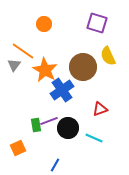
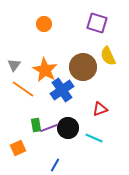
orange line: moved 38 px down
purple line: moved 7 px down
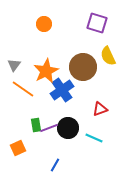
orange star: moved 1 px right, 1 px down; rotated 15 degrees clockwise
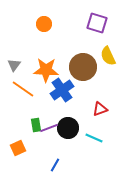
orange star: moved 1 px up; rotated 30 degrees clockwise
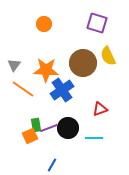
brown circle: moved 4 px up
cyan line: rotated 24 degrees counterclockwise
orange square: moved 12 px right, 12 px up
blue line: moved 3 px left
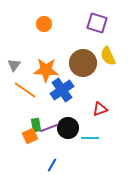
orange line: moved 2 px right, 1 px down
cyan line: moved 4 px left
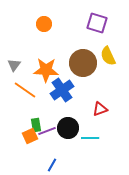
purple line: moved 2 px left, 3 px down
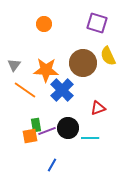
blue cross: rotated 10 degrees counterclockwise
red triangle: moved 2 px left, 1 px up
orange square: rotated 14 degrees clockwise
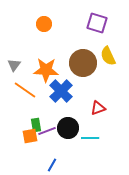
blue cross: moved 1 px left, 1 px down
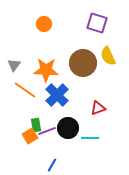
blue cross: moved 4 px left, 4 px down
orange square: rotated 21 degrees counterclockwise
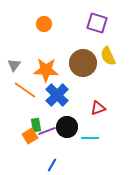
black circle: moved 1 px left, 1 px up
